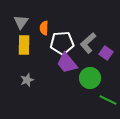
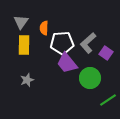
green line: rotated 60 degrees counterclockwise
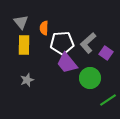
gray triangle: rotated 14 degrees counterclockwise
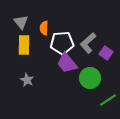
gray star: rotated 24 degrees counterclockwise
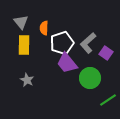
white pentagon: rotated 15 degrees counterclockwise
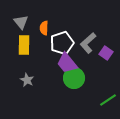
green circle: moved 16 px left
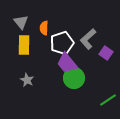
gray L-shape: moved 4 px up
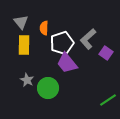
green circle: moved 26 px left, 10 px down
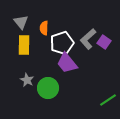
purple square: moved 2 px left, 11 px up
